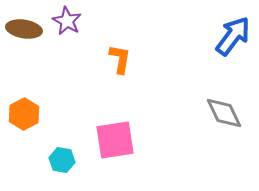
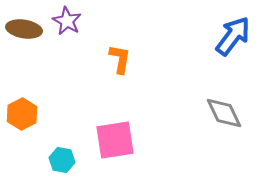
orange hexagon: moved 2 px left
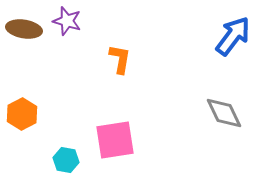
purple star: rotated 12 degrees counterclockwise
cyan hexagon: moved 4 px right
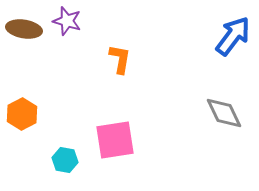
cyan hexagon: moved 1 px left
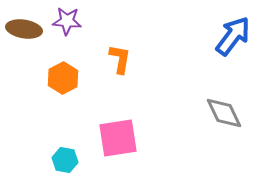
purple star: rotated 12 degrees counterclockwise
orange hexagon: moved 41 px right, 36 px up
pink square: moved 3 px right, 2 px up
